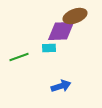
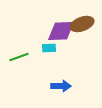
brown ellipse: moved 7 px right, 8 px down
blue arrow: rotated 18 degrees clockwise
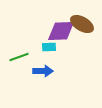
brown ellipse: rotated 50 degrees clockwise
cyan rectangle: moved 1 px up
blue arrow: moved 18 px left, 15 px up
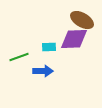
brown ellipse: moved 4 px up
purple diamond: moved 13 px right, 8 px down
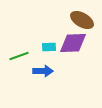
purple diamond: moved 1 px left, 4 px down
green line: moved 1 px up
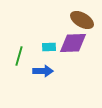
green line: rotated 54 degrees counterclockwise
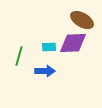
blue arrow: moved 2 px right
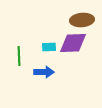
brown ellipse: rotated 35 degrees counterclockwise
green line: rotated 18 degrees counterclockwise
blue arrow: moved 1 px left, 1 px down
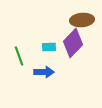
purple diamond: rotated 44 degrees counterclockwise
green line: rotated 18 degrees counterclockwise
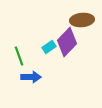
purple diamond: moved 6 px left, 1 px up
cyan rectangle: rotated 32 degrees counterclockwise
blue arrow: moved 13 px left, 5 px down
